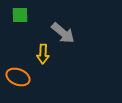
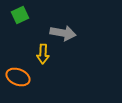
green square: rotated 24 degrees counterclockwise
gray arrow: rotated 30 degrees counterclockwise
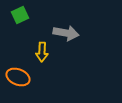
gray arrow: moved 3 px right
yellow arrow: moved 1 px left, 2 px up
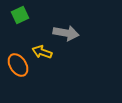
yellow arrow: rotated 108 degrees clockwise
orange ellipse: moved 12 px up; rotated 35 degrees clockwise
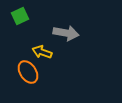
green square: moved 1 px down
orange ellipse: moved 10 px right, 7 px down
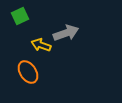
gray arrow: rotated 30 degrees counterclockwise
yellow arrow: moved 1 px left, 7 px up
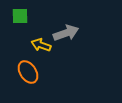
green square: rotated 24 degrees clockwise
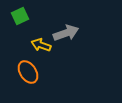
green square: rotated 24 degrees counterclockwise
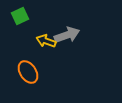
gray arrow: moved 1 px right, 2 px down
yellow arrow: moved 5 px right, 4 px up
